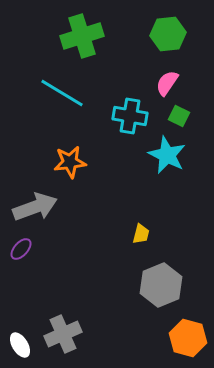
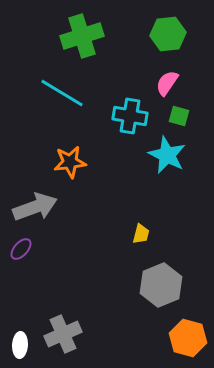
green square: rotated 10 degrees counterclockwise
white ellipse: rotated 35 degrees clockwise
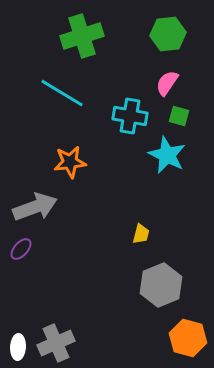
gray cross: moved 7 px left, 9 px down
white ellipse: moved 2 px left, 2 px down
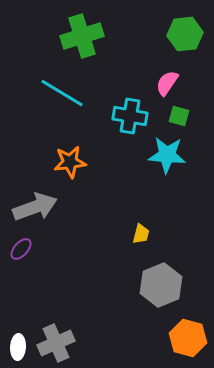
green hexagon: moved 17 px right
cyan star: rotated 21 degrees counterclockwise
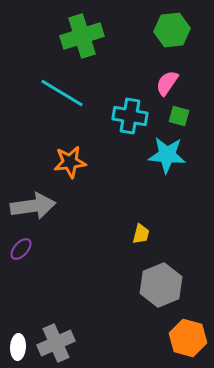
green hexagon: moved 13 px left, 4 px up
gray arrow: moved 2 px left, 1 px up; rotated 12 degrees clockwise
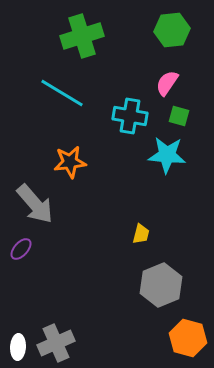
gray arrow: moved 2 px right, 2 px up; rotated 57 degrees clockwise
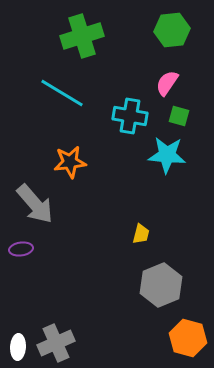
purple ellipse: rotated 40 degrees clockwise
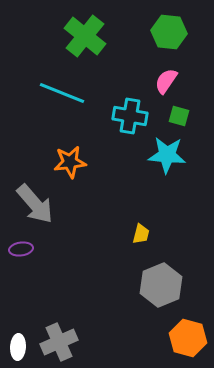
green hexagon: moved 3 px left, 2 px down; rotated 12 degrees clockwise
green cross: moved 3 px right; rotated 33 degrees counterclockwise
pink semicircle: moved 1 px left, 2 px up
cyan line: rotated 9 degrees counterclockwise
gray cross: moved 3 px right, 1 px up
